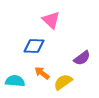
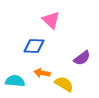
orange arrow: rotated 28 degrees counterclockwise
yellow semicircle: moved 1 px right, 2 px down; rotated 66 degrees clockwise
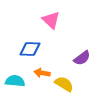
blue diamond: moved 4 px left, 3 px down
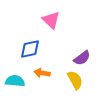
blue diamond: rotated 15 degrees counterclockwise
yellow semicircle: moved 11 px right, 4 px up; rotated 30 degrees clockwise
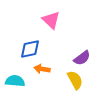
orange arrow: moved 4 px up
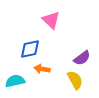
cyan semicircle: rotated 18 degrees counterclockwise
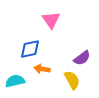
pink triangle: rotated 12 degrees clockwise
yellow semicircle: moved 3 px left
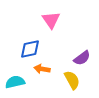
cyan semicircle: moved 1 px down
